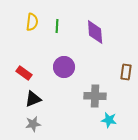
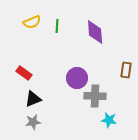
yellow semicircle: rotated 60 degrees clockwise
purple circle: moved 13 px right, 11 px down
brown rectangle: moved 2 px up
gray star: moved 2 px up
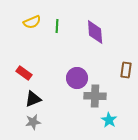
cyan star: rotated 21 degrees clockwise
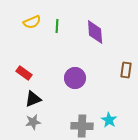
purple circle: moved 2 px left
gray cross: moved 13 px left, 30 px down
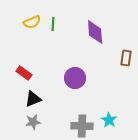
green line: moved 4 px left, 2 px up
brown rectangle: moved 12 px up
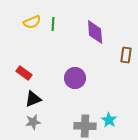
brown rectangle: moved 3 px up
gray cross: moved 3 px right
